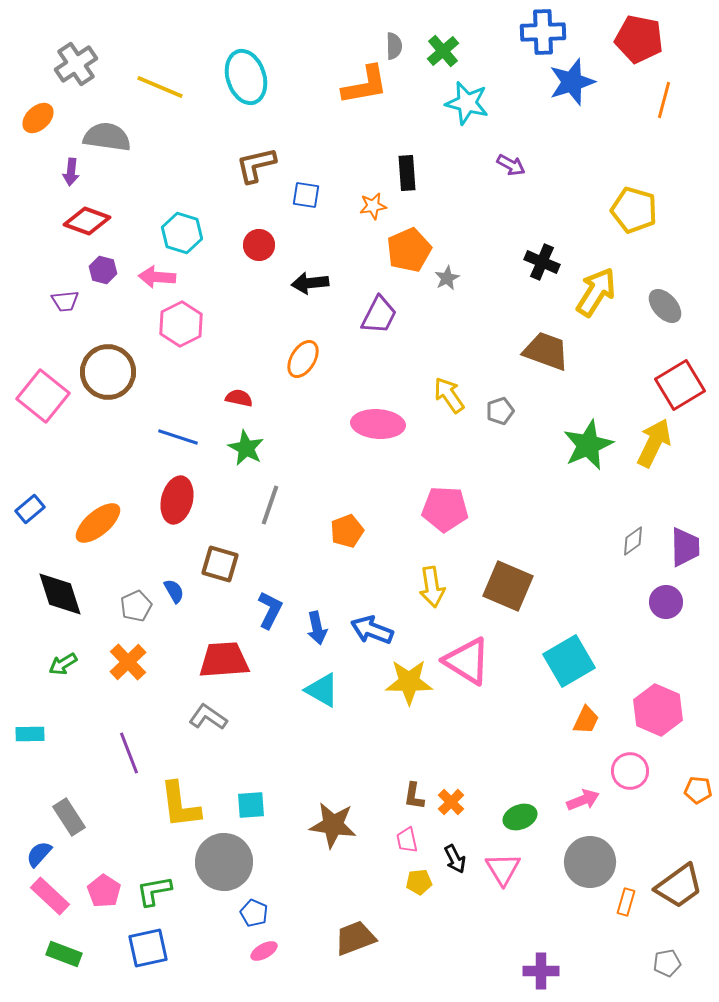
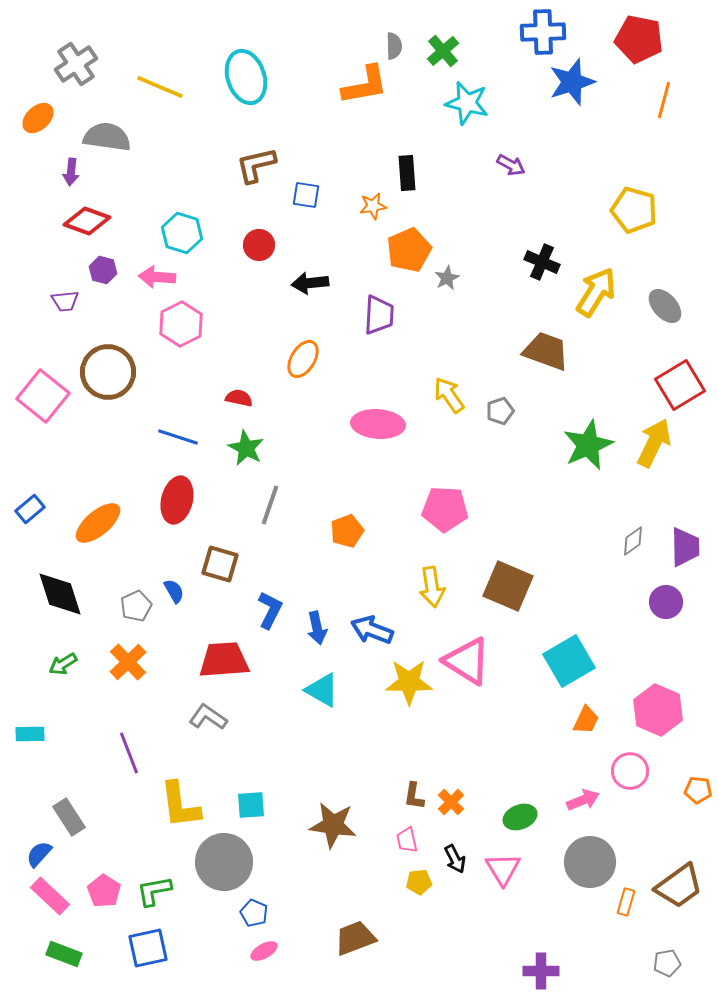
purple trapezoid at (379, 315): rotated 24 degrees counterclockwise
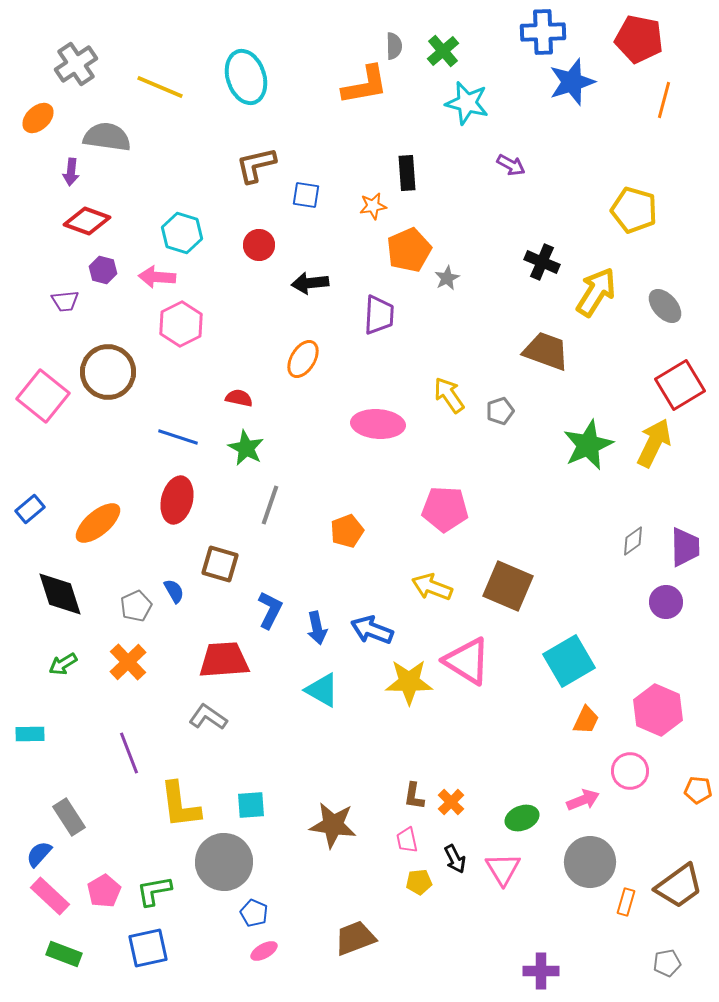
yellow arrow at (432, 587): rotated 120 degrees clockwise
green ellipse at (520, 817): moved 2 px right, 1 px down
pink pentagon at (104, 891): rotated 8 degrees clockwise
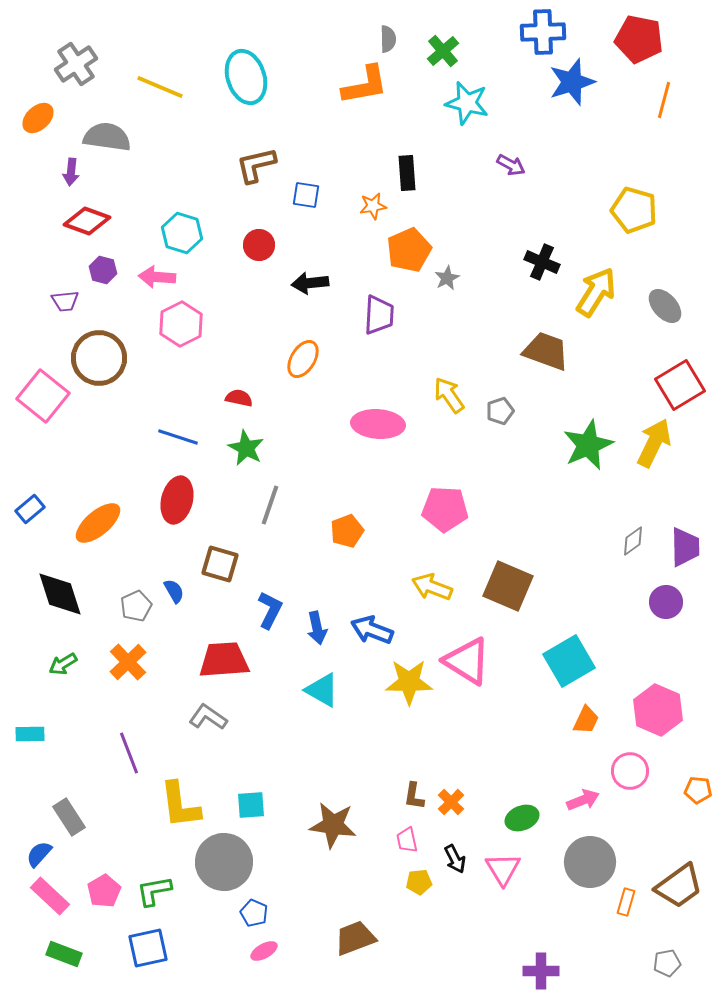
gray semicircle at (394, 46): moved 6 px left, 7 px up
brown circle at (108, 372): moved 9 px left, 14 px up
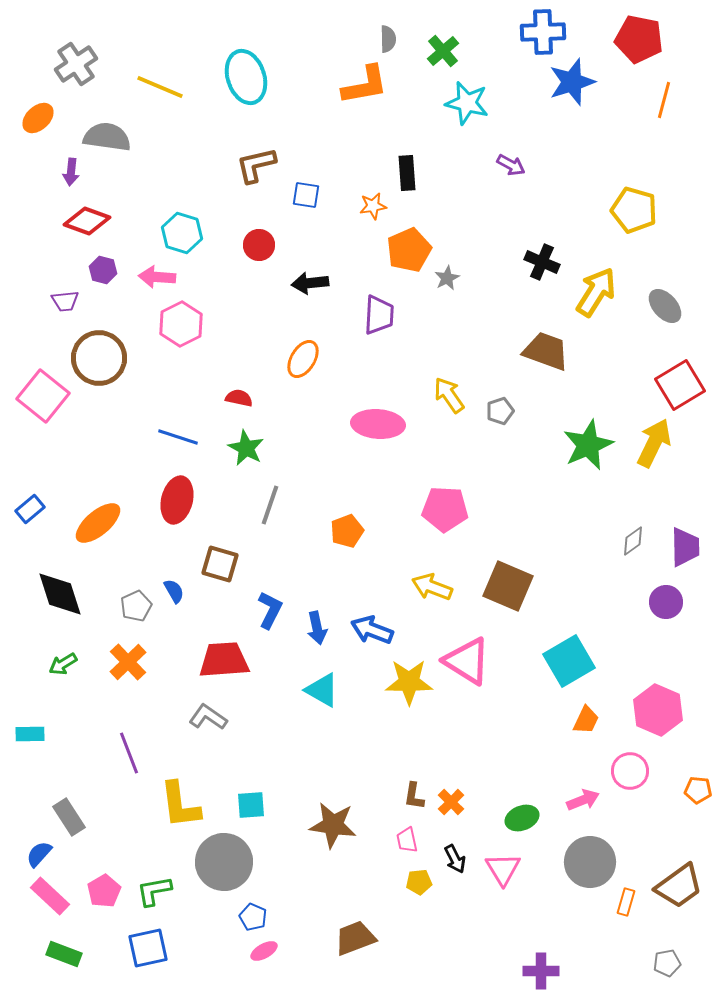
blue pentagon at (254, 913): moved 1 px left, 4 px down
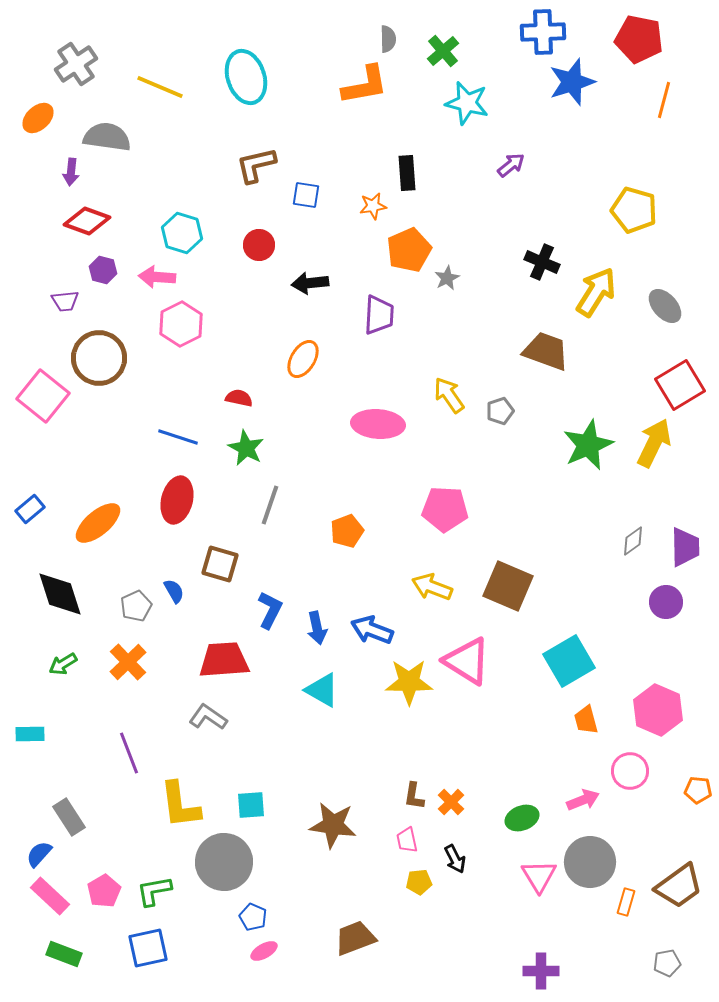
purple arrow at (511, 165): rotated 68 degrees counterclockwise
orange trapezoid at (586, 720): rotated 140 degrees clockwise
pink triangle at (503, 869): moved 36 px right, 7 px down
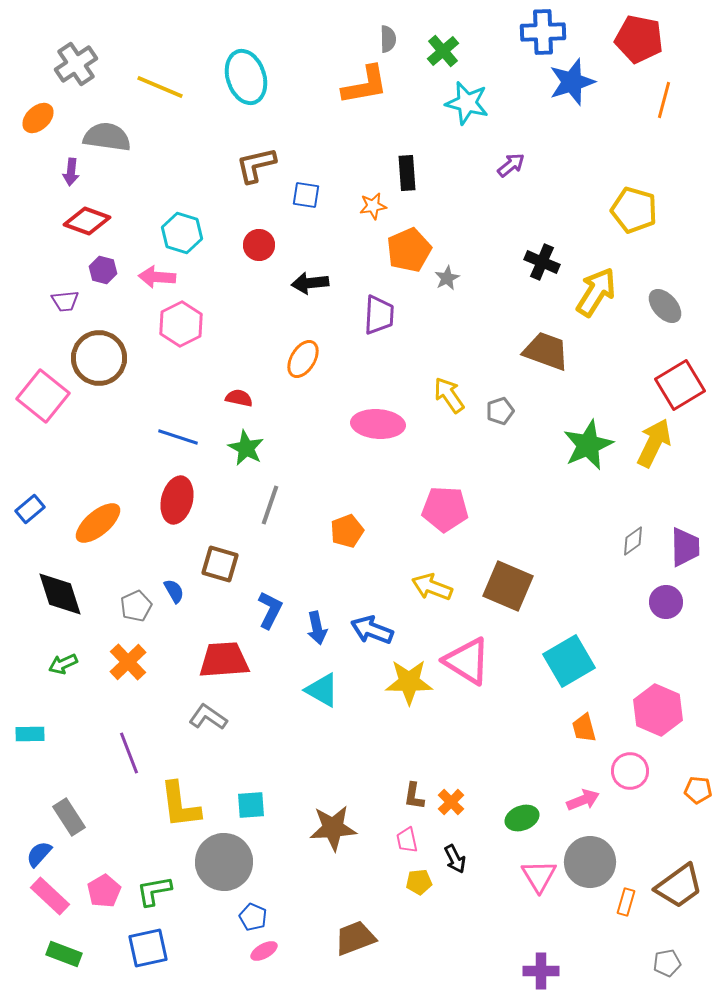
green arrow at (63, 664): rotated 8 degrees clockwise
orange trapezoid at (586, 720): moved 2 px left, 8 px down
brown star at (333, 825): moved 3 px down; rotated 12 degrees counterclockwise
